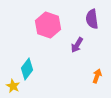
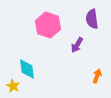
cyan diamond: rotated 45 degrees counterclockwise
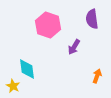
purple arrow: moved 3 px left, 2 px down
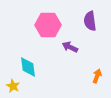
purple semicircle: moved 2 px left, 2 px down
pink hexagon: rotated 20 degrees counterclockwise
purple arrow: moved 4 px left; rotated 84 degrees clockwise
cyan diamond: moved 1 px right, 2 px up
